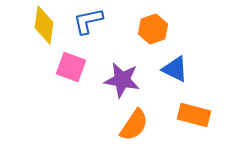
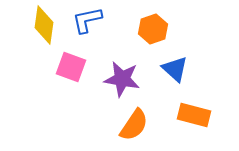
blue L-shape: moved 1 px left, 1 px up
blue triangle: rotated 16 degrees clockwise
purple star: moved 1 px up
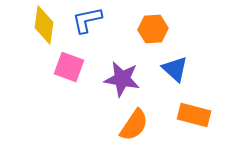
orange hexagon: rotated 16 degrees clockwise
pink square: moved 2 px left
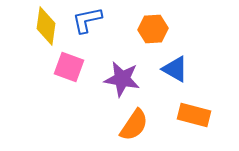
yellow diamond: moved 2 px right, 1 px down
blue triangle: rotated 12 degrees counterclockwise
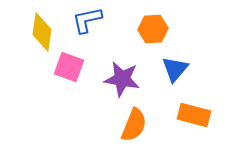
yellow diamond: moved 4 px left, 6 px down
blue triangle: rotated 40 degrees clockwise
orange semicircle: rotated 12 degrees counterclockwise
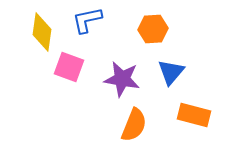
blue triangle: moved 4 px left, 3 px down
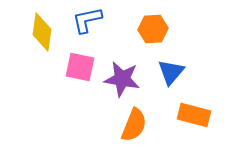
pink square: moved 11 px right; rotated 8 degrees counterclockwise
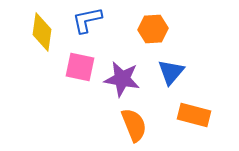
orange semicircle: rotated 44 degrees counterclockwise
